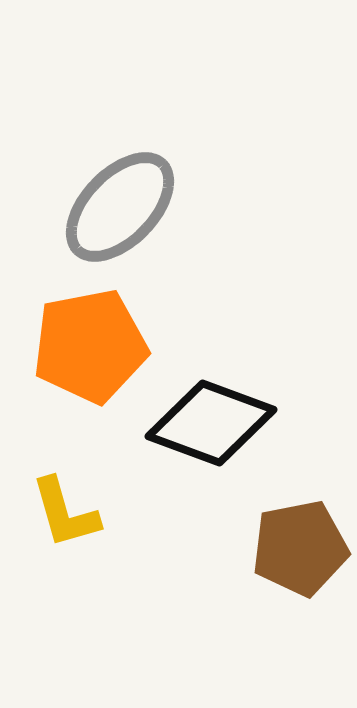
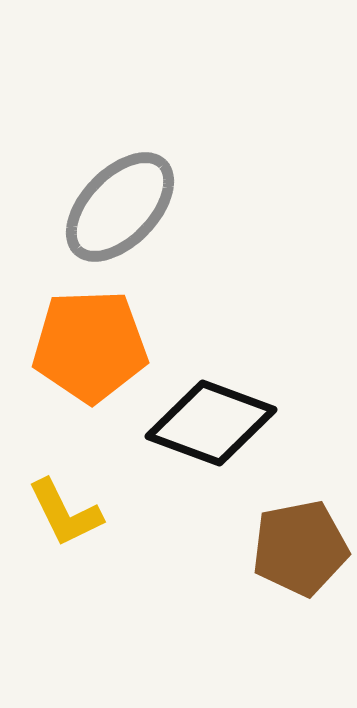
orange pentagon: rotated 9 degrees clockwise
yellow L-shape: rotated 10 degrees counterclockwise
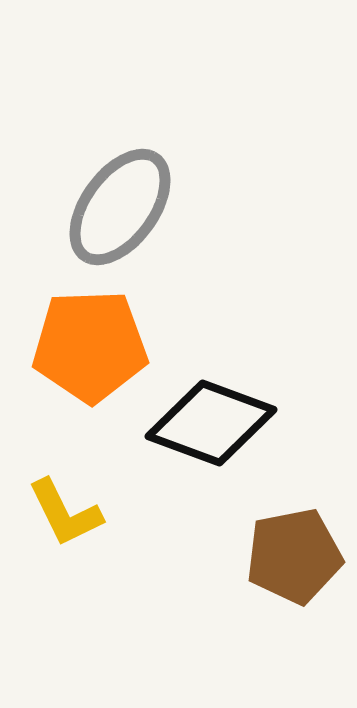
gray ellipse: rotated 8 degrees counterclockwise
brown pentagon: moved 6 px left, 8 px down
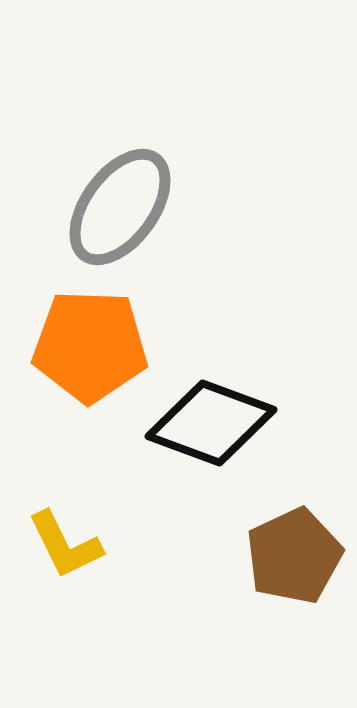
orange pentagon: rotated 4 degrees clockwise
yellow L-shape: moved 32 px down
brown pentagon: rotated 14 degrees counterclockwise
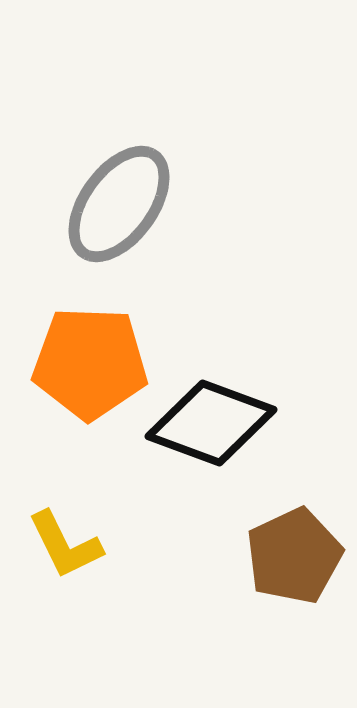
gray ellipse: moved 1 px left, 3 px up
orange pentagon: moved 17 px down
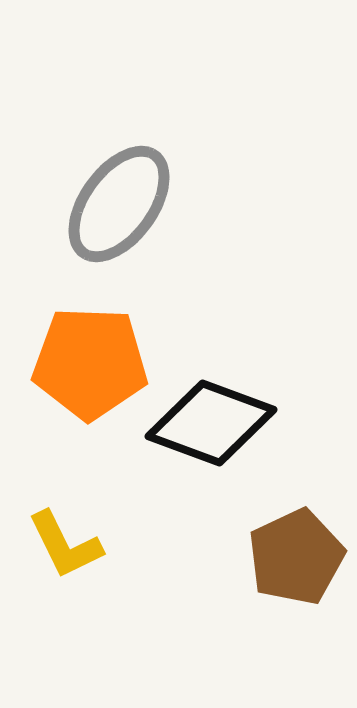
brown pentagon: moved 2 px right, 1 px down
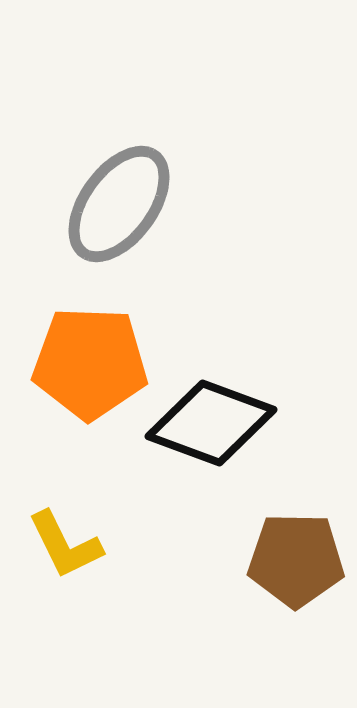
brown pentagon: moved 3 px down; rotated 26 degrees clockwise
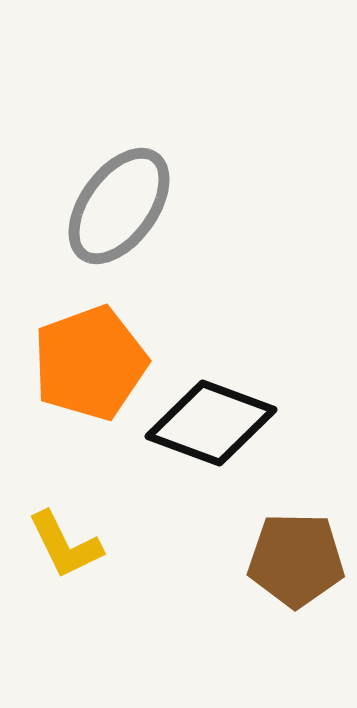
gray ellipse: moved 2 px down
orange pentagon: rotated 22 degrees counterclockwise
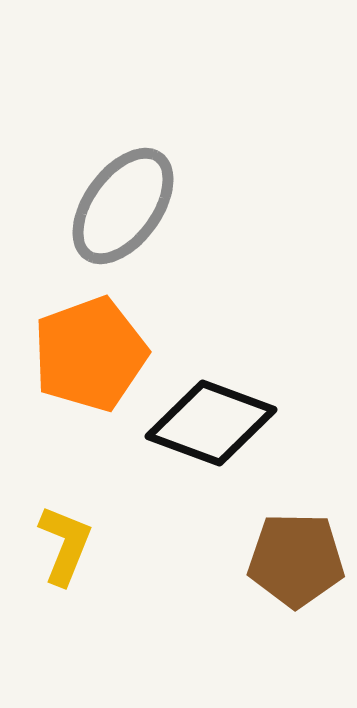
gray ellipse: moved 4 px right
orange pentagon: moved 9 px up
yellow L-shape: rotated 132 degrees counterclockwise
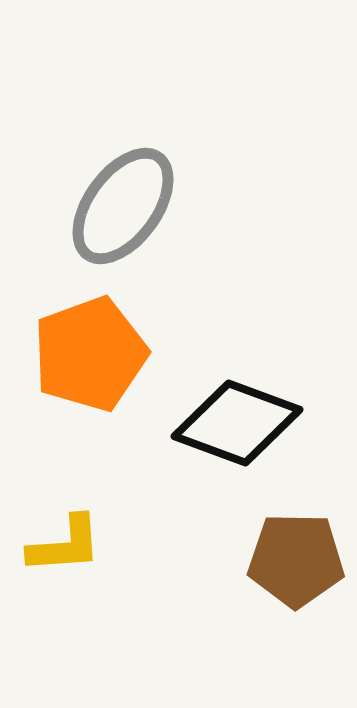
black diamond: moved 26 px right
yellow L-shape: rotated 64 degrees clockwise
